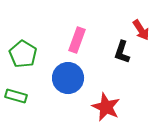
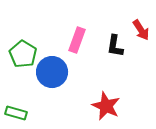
black L-shape: moved 7 px left, 6 px up; rotated 10 degrees counterclockwise
blue circle: moved 16 px left, 6 px up
green rectangle: moved 17 px down
red star: moved 1 px up
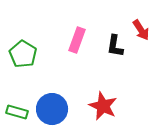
blue circle: moved 37 px down
red star: moved 3 px left
green rectangle: moved 1 px right, 1 px up
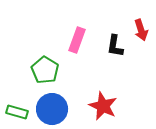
red arrow: rotated 15 degrees clockwise
green pentagon: moved 22 px right, 16 px down
